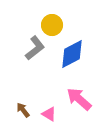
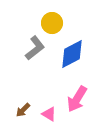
yellow circle: moved 2 px up
pink arrow: moved 2 px left; rotated 100 degrees counterclockwise
brown arrow: rotated 98 degrees counterclockwise
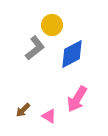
yellow circle: moved 2 px down
pink triangle: moved 2 px down
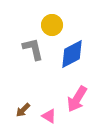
gray L-shape: moved 2 px left, 1 px down; rotated 65 degrees counterclockwise
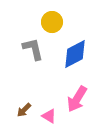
yellow circle: moved 3 px up
blue diamond: moved 3 px right
brown arrow: moved 1 px right
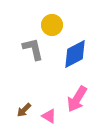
yellow circle: moved 3 px down
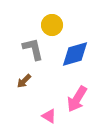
blue diamond: rotated 12 degrees clockwise
brown arrow: moved 29 px up
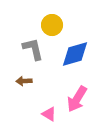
brown arrow: rotated 42 degrees clockwise
pink triangle: moved 2 px up
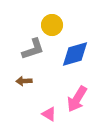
gray L-shape: rotated 85 degrees clockwise
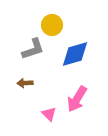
brown arrow: moved 1 px right, 2 px down
pink triangle: rotated 14 degrees clockwise
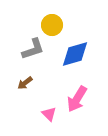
brown arrow: rotated 35 degrees counterclockwise
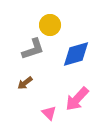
yellow circle: moved 2 px left
blue diamond: moved 1 px right
pink arrow: rotated 12 degrees clockwise
pink triangle: moved 1 px up
